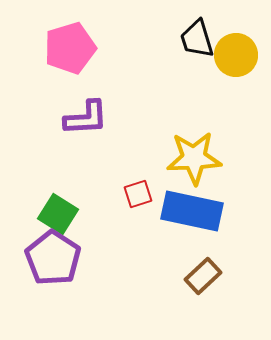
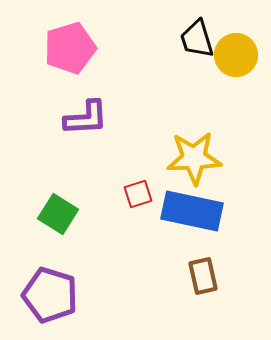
purple pentagon: moved 3 px left, 37 px down; rotated 16 degrees counterclockwise
brown rectangle: rotated 60 degrees counterclockwise
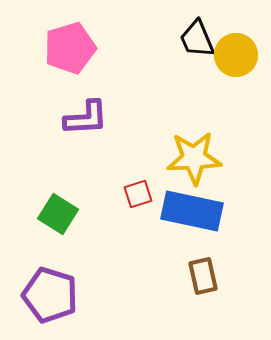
black trapezoid: rotated 6 degrees counterclockwise
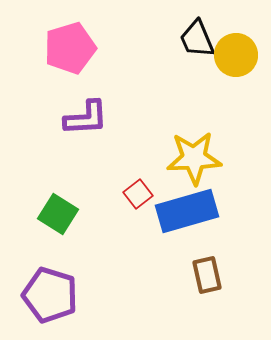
red square: rotated 20 degrees counterclockwise
blue rectangle: moved 5 px left; rotated 28 degrees counterclockwise
brown rectangle: moved 4 px right, 1 px up
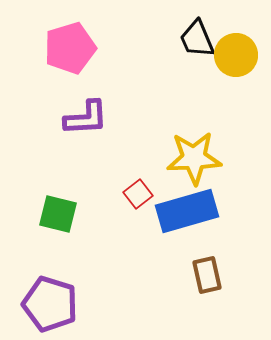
green square: rotated 18 degrees counterclockwise
purple pentagon: moved 9 px down
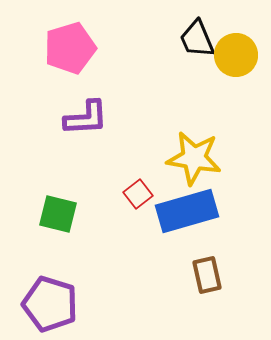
yellow star: rotated 12 degrees clockwise
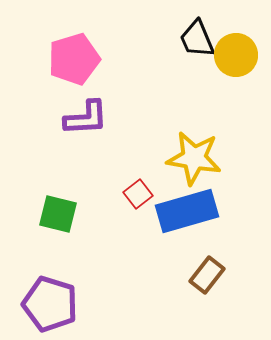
pink pentagon: moved 4 px right, 11 px down
brown rectangle: rotated 51 degrees clockwise
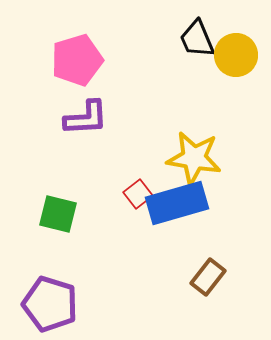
pink pentagon: moved 3 px right, 1 px down
blue rectangle: moved 10 px left, 8 px up
brown rectangle: moved 1 px right, 2 px down
